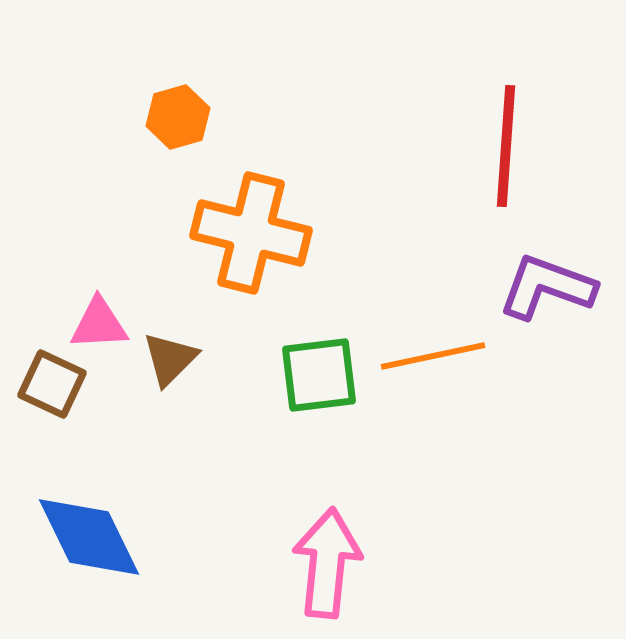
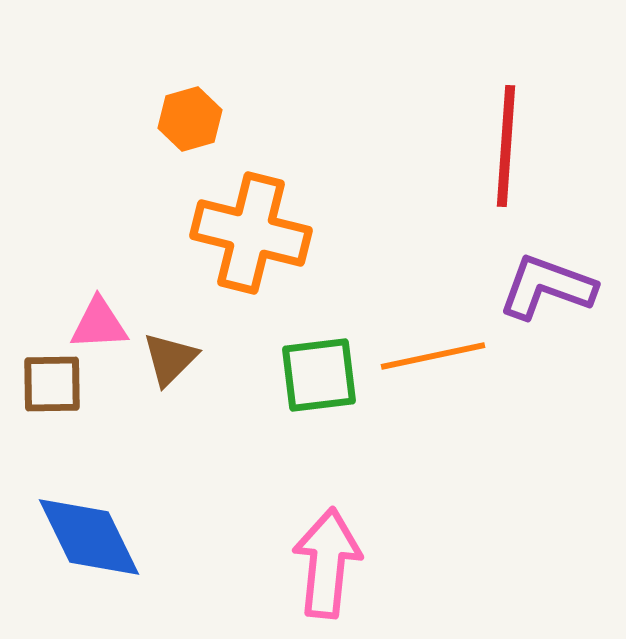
orange hexagon: moved 12 px right, 2 px down
brown square: rotated 26 degrees counterclockwise
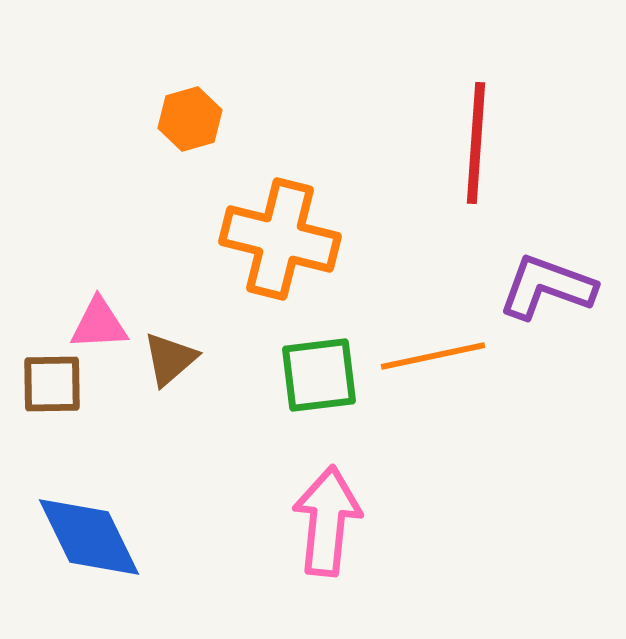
red line: moved 30 px left, 3 px up
orange cross: moved 29 px right, 6 px down
brown triangle: rotated 4 degrees clockwise
pink arrow: moved 42 px up
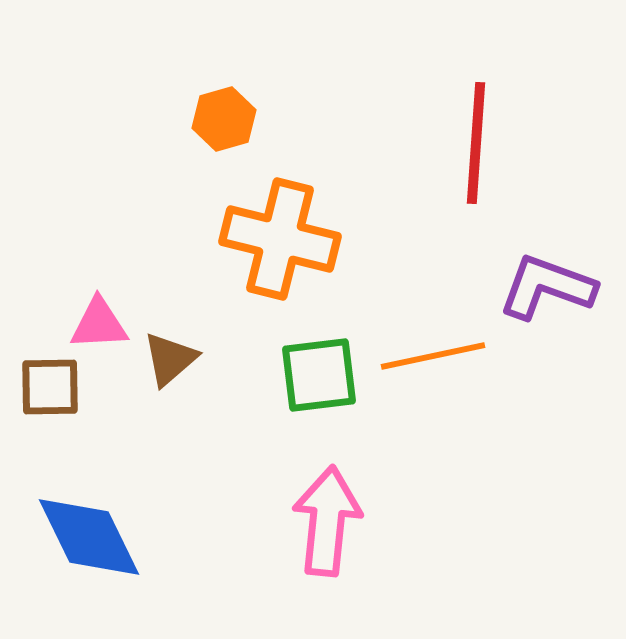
orange hexagon: moved 34 px right
brown square: moved 2 px left, 3 px down
